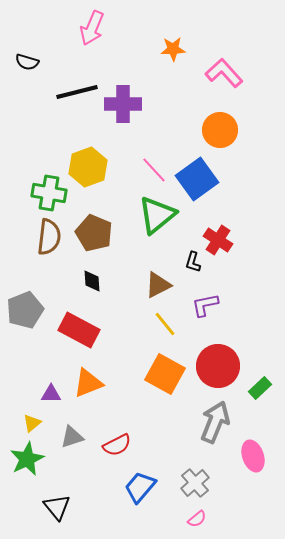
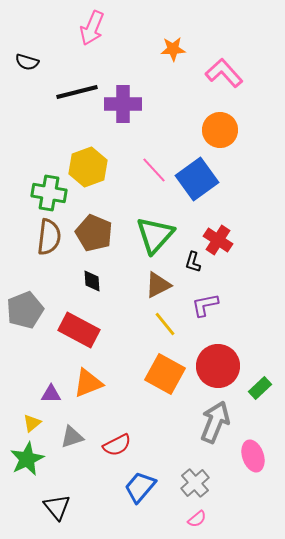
green triangle: moved 2 px left, 20 px down; rotated 9 degrees counterclockwise
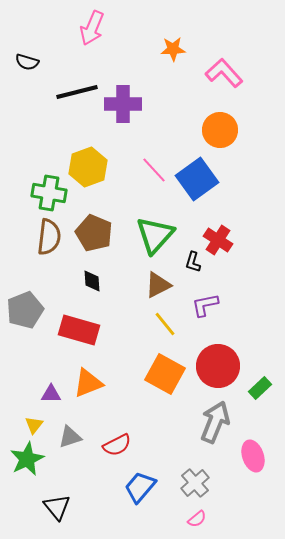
red rectangle: rotated 12 degrees counterclockwise
yellow triangle: moved 2 px right, 2 px down; rotated 12 degrees counterclockwise
gray triangle: moved 2 px left
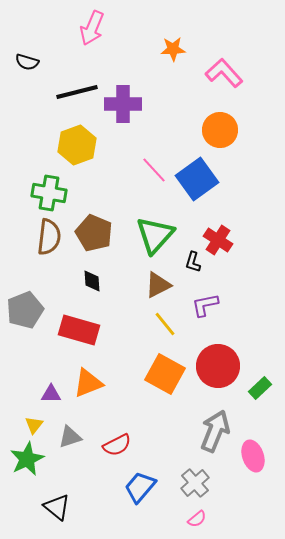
yellow hexagon: moved 11 px left, 22 px up
gray arrow: moved 9 px down
black triangle: rotated 12 degrees counterclockwise
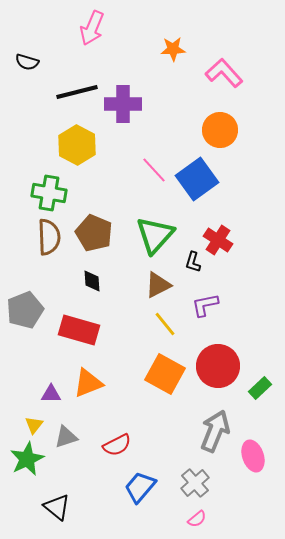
yellow hexagon: rotated 12 degrees counterclockwise
brown semicircle: rotated 9 degrees counterclockwise
gray triangle: moved 4 px left
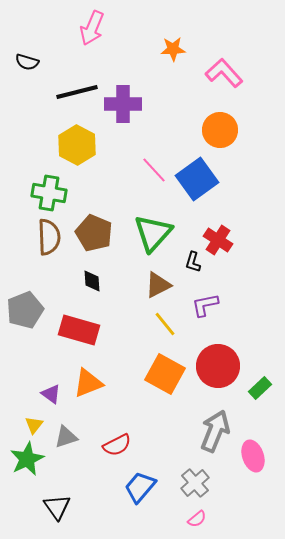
green triangle: moved 2 px left, 2 px up
purple triangle: rotated 35 degrees clockwise
black triangle: rotated 16 degrees clockwise
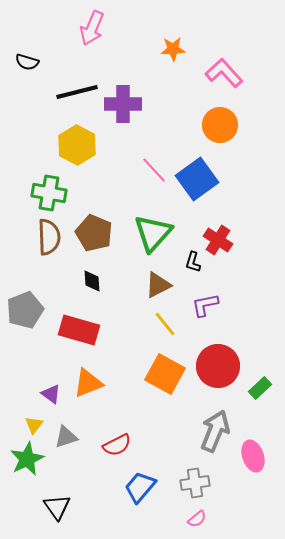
orange circle: moved 5 px up
gray cross: rotated 32 degrees clockwise
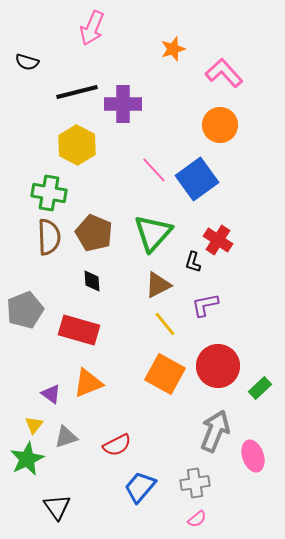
orange star: rotated 15 degrees counterclockwise
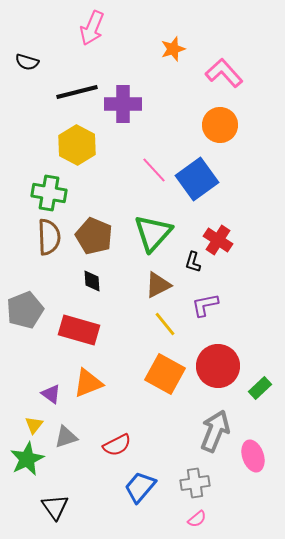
brown pentagon: moved 3 px down
black triangle: moved 2 px left
